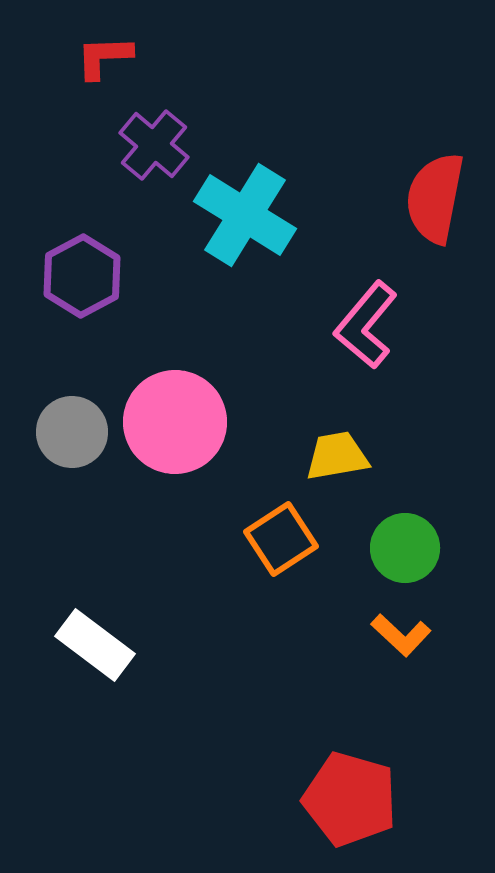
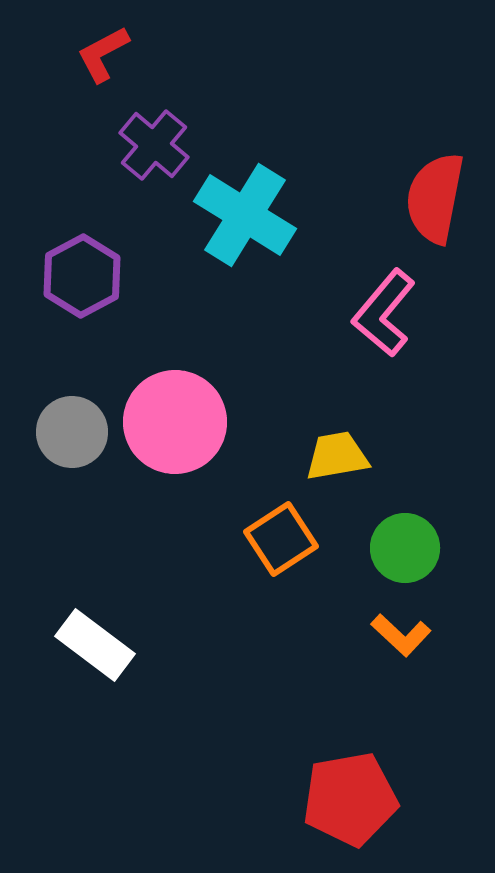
red L-shape: moved 1 px left, 3 px up; rotated 26 degrees counterclockwise
pink L-shape: moved 18 px right, 12 px up
red pentagon: rotated 26 degrees counterclockwise
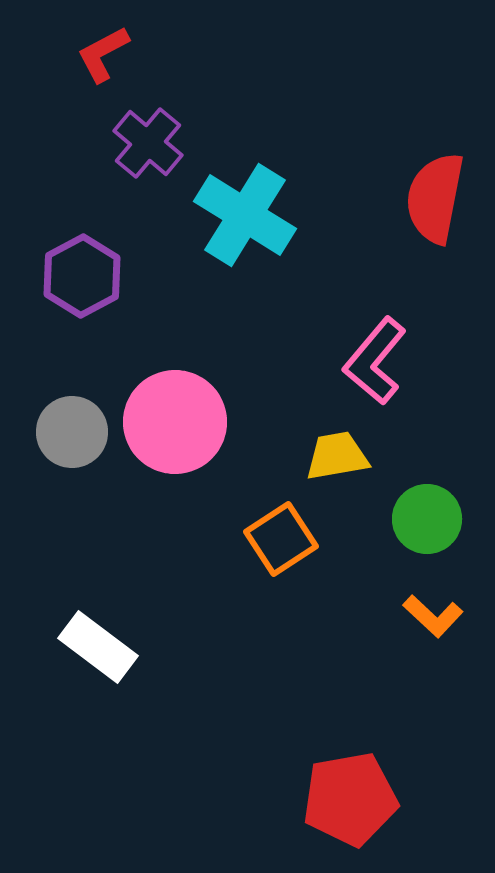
purple cross: moved 6 px left, 2 px up
pink L-shape: moved 9 px left, 48 px down
green circle: moved 22 px right, 29 px up
orange L-shape: moved 32 px right, 19 px up
white rectangle: moved 3 px right, 2 px down
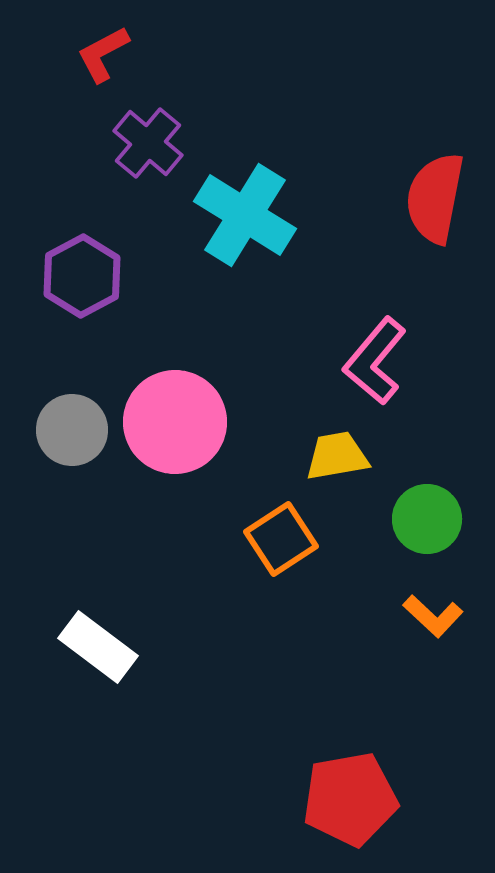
gray circle: moved 2 px up
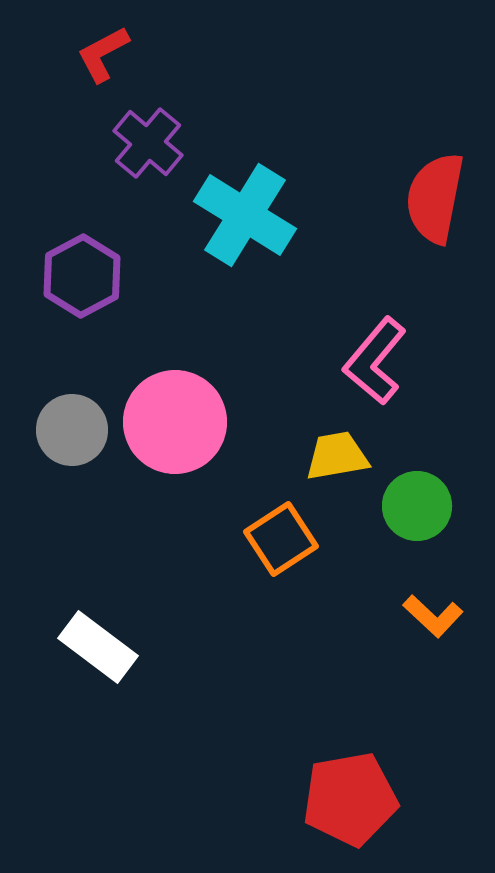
green circle: moved 10 px left, 13 px up
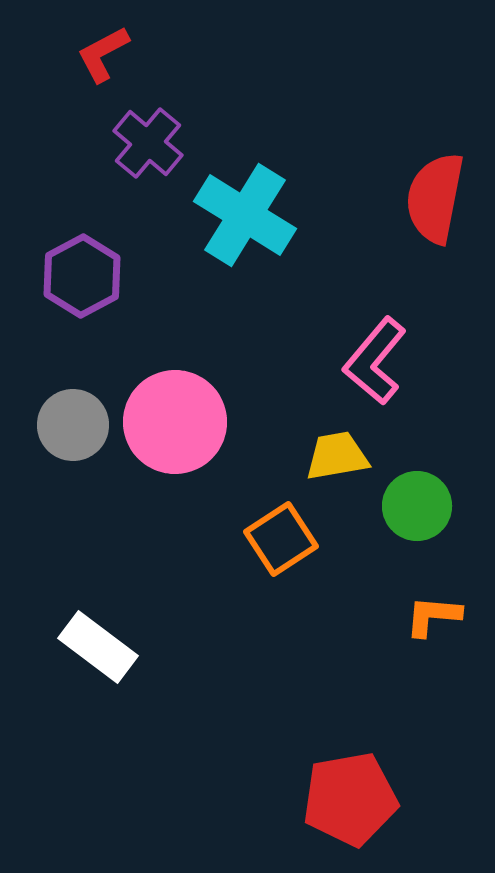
gray circle: moved 1 px right, 5 px up
orange L-shape: rotated 142 degrees clockwise
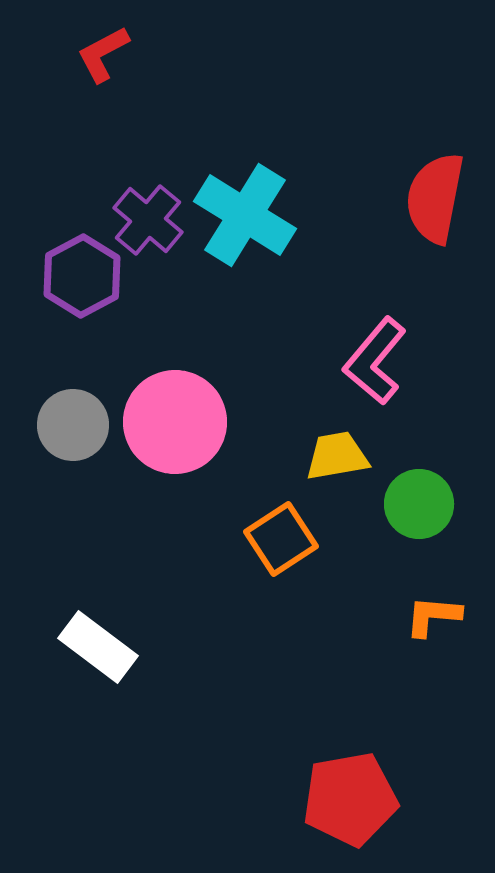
purple cross: moved 77 px down
green circle: moved 2 px right, 2 px up
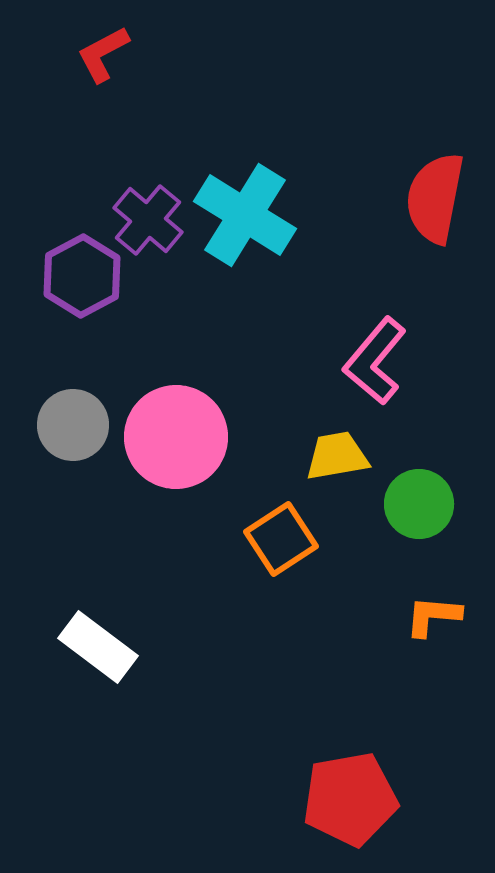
pink circle: moved 1 px right, 15 px down
